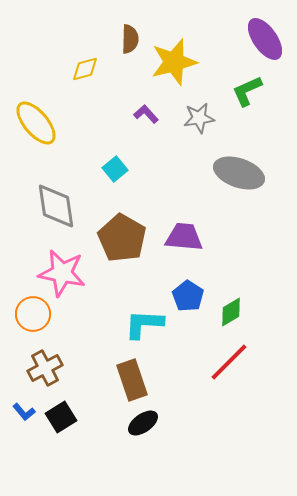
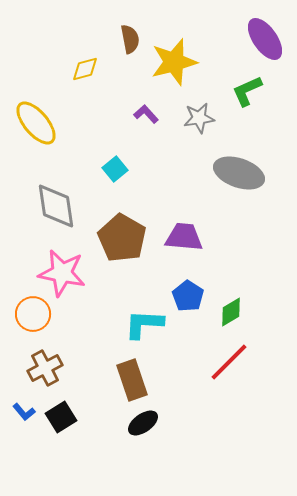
brown semicircle: rotated 12 degrees counterclockwise
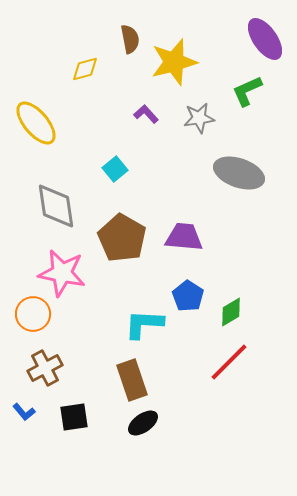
black square: moved 13 px right; rotated 24 degrees clockwise
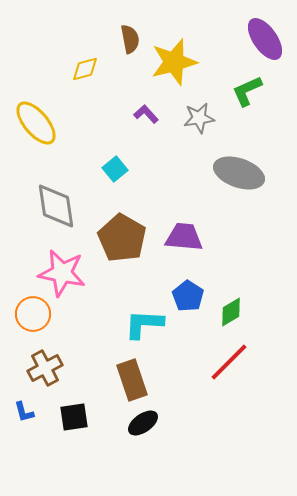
blue L-shape: rotated 25 degrees clockwise
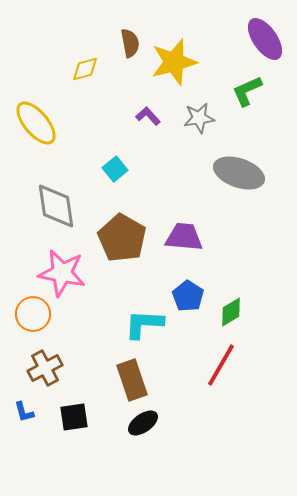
brown semicircle: moved 4 px down
purple L-shape: moved 2 px right, 2 px down
red line: moved 8 px left, 3 px down; rotated 15 degrees counterclockwise
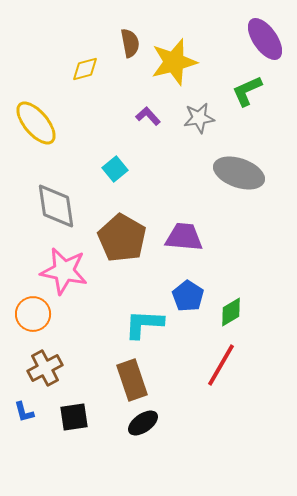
pink star: moved 2 px right, 2 px up
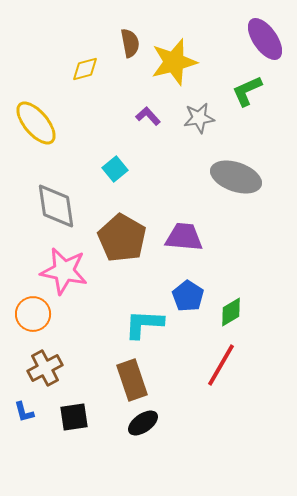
gray ellipse: moved 3 px left, 4 px down
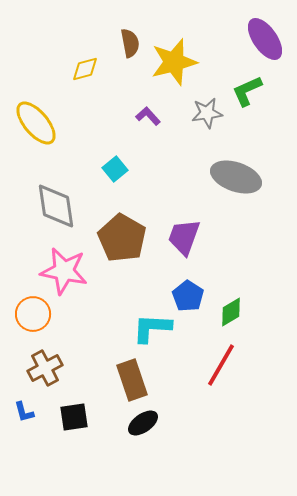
gray star: moved 8 px right, 5 px up
purple trapezoid: rotated 75 degrees counterclockwise
cyan L-shape: moved 8 px right, 4 px down
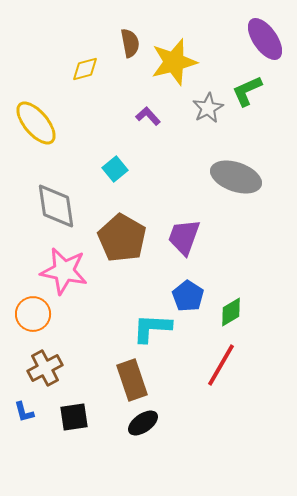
gray star: moved 1 px right, 5 px up; rotated 20 degrees counterclockwise
